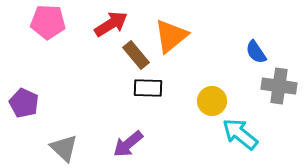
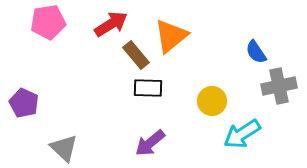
pink pentagon: rotated 12 degrees counterclockwise
gray cross: rotated 20 degrees counterclockwise
cyan arrow: moved 2 px right; rotated 72 degrees counterclockwise
purple arrow: moved 22 px right, 1 px up
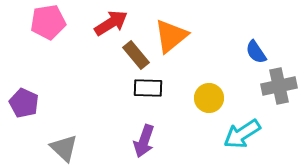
red arrow: moved 1 px up
yellow circle: moved 3 px left, 3 px up
purple arrow: moved 6 px left, 2 px up; rotated 32 degrees counterclockwise
